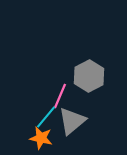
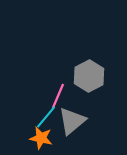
pink line: moved 2 px left
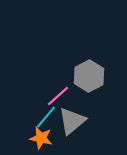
pink line: rotated 25 degrees clockwise
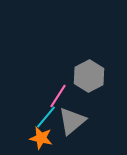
pink line: rotated 15 degrees counterclockwise
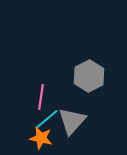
pink line: moved 17 px left, 1 px down; rotated 25 degrees counterclockwise
cyan line: moved 1 px right, 2 px down; rotated 10 degrees clockwise
gray triangle: rotated 8 degrees counterclockwise
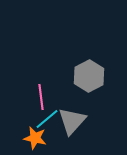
pink line: rotated 15 degrees counterclockwise
orange star: moved 6 px left
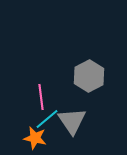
gray triangle: rotated 16 degrees counterclockwise
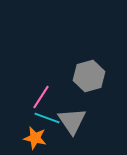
gray hexagon: rotated 12 degrees clockwise
pink line: rotated 40 degrees clockwise
cyan line: moved 1 px up; rotated 60 degrees clockwise
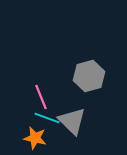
pink line: rotated 55 degrees counterclockwise
gray triangle: rotated 12 degrees counterclockwise
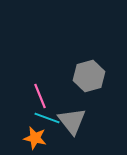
pink line: moved 1 px left, 1 px up
gray triangle: rotated 8 degrees clockwise
